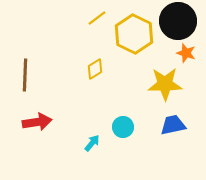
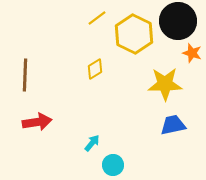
orange star: moved 6 px right
cyan circle: moved 10 px left, 38 px down
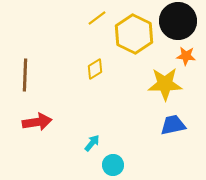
orange star: moved 6 px left, 3 px down; rotated 12 degrees counterclockwise
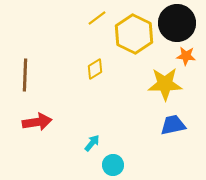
black circle: moved 1 px left, 2 px down
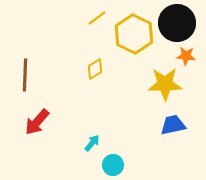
red arrow: rotated 140 degrees clockwise
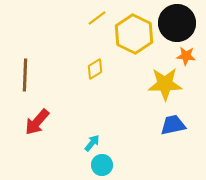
cyan circle: moved 11 px left
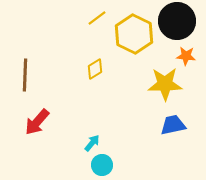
black circle: moved 2 px up
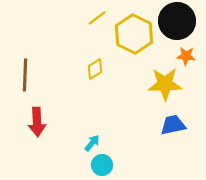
red arrow: rotated 44 degrees counterclockwise
